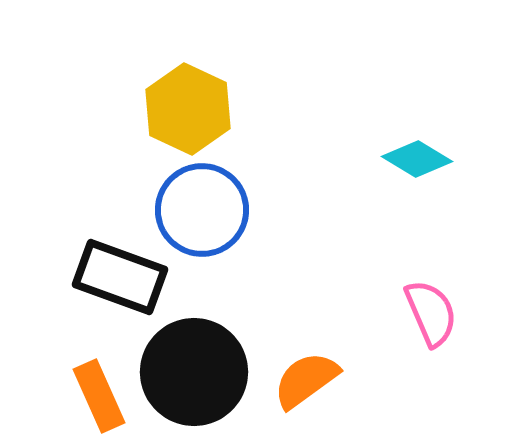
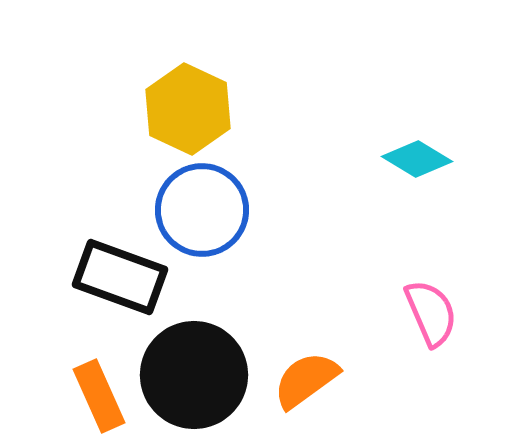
black circle: moved 3 px down
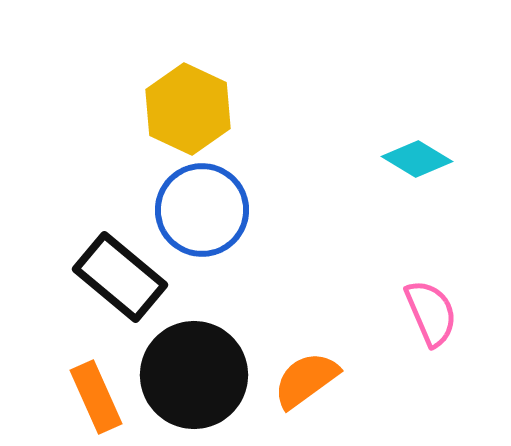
black rectangle: rotated 20 degrees clockwise
orange rectangle: moved 3 px left, 1 px down
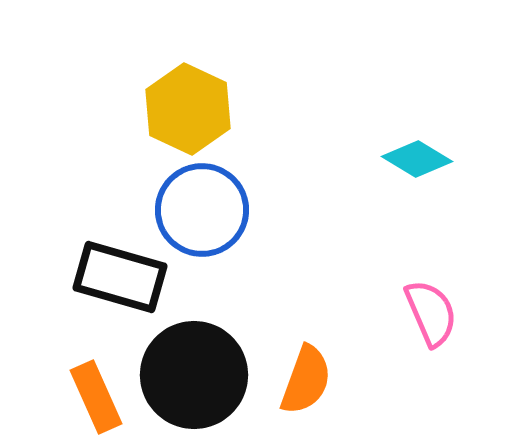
black rectangle: rotated 24 degrees counterclockwise
orange semicircle: rotated 146 degrees clockwise
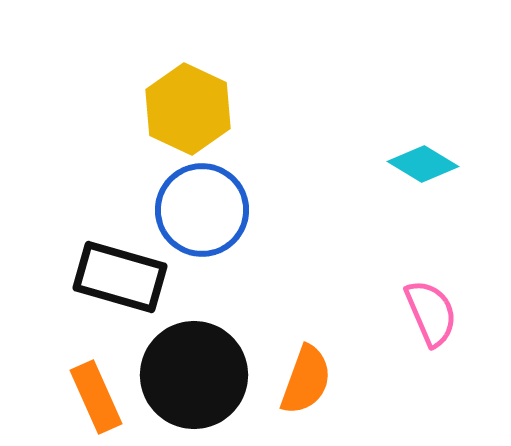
cyan diamond: moved 6 px right, 5 px down
